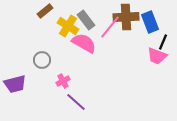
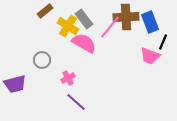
gray rectangle: moved 2 px left, 1 px up
pink trapezoid: moved 7 px left
pink cross: moved 5 px right, 3 px up
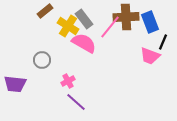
pink cross: moved 3 px down
purple trapezoid: rotated 20 degrees clockwise
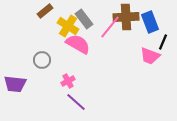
pink semicircle: moved 6 px left, 1 px down
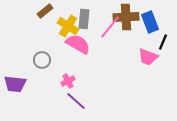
gray rectangle: rotated 42 degrees clockwise
pink trapezoid: moved 2 px left, 1 px down
purple line: moved 1 px up
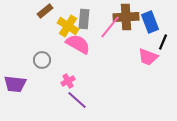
purple line: moved 1 px right, 1 px up
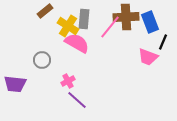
pink semicircle: moved 1 px left, 1 px up
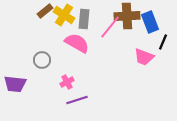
brown cross: moved 1 px right, 1 px up
yellow cross: moved 4 px left, 11 px up
pink trapezoid: moved 4 px left
pink cross: moved 1 px left, 1 px down
purple line: rotated 60 degrees counterclockwise
